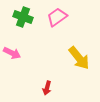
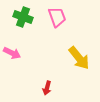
pink trapezoid: rotated 105 degrees clockwise
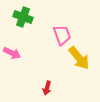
pink trapezoid: moved 5 px right, 18 px down
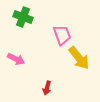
pink arrow: moved 4 px right, 6 px down
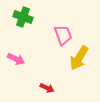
pink trapezoid: moved 1 px right
yellow arrow: rotated 70 degrees clockwise
red arrow: rotated 80 degrees counterclockwise
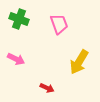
green cross: moved 4 px left, 2 px down
pink trapezoid: moved 4 px left, 11 px up
yellow arrow: moved 4 px down
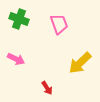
yellow arrow: moved 1 px right, 1 px down; rotated 15 degrees clockwise
red arrow: rotated 32 degrees clockwise
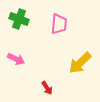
pink trapezoid: rotated 25 degrees clockwise
